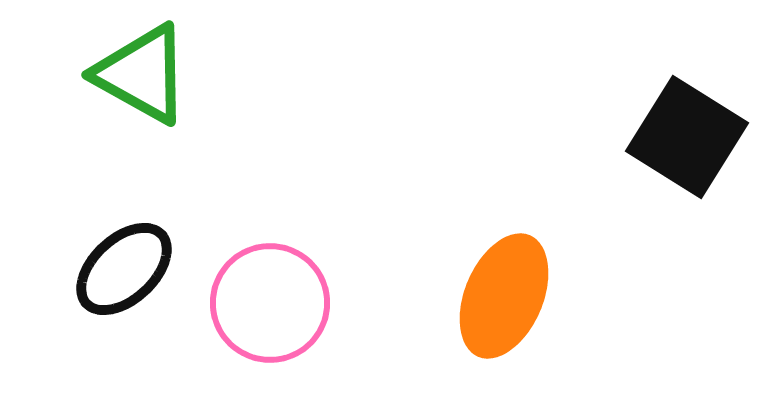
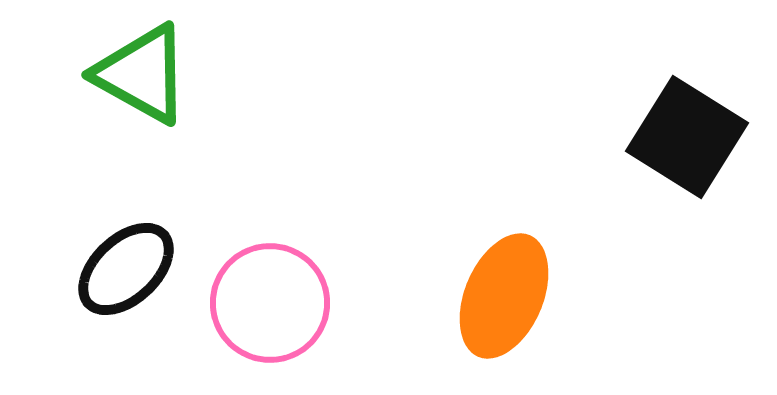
black ellipse: moved 2 px right
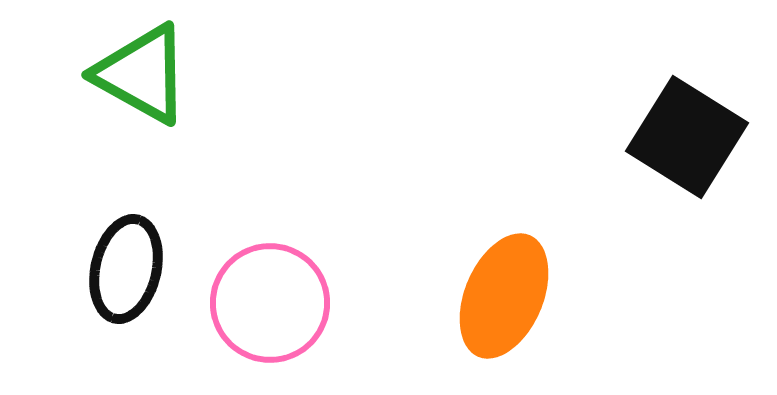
black ellipse: rotated 34 degrees counterclockwise
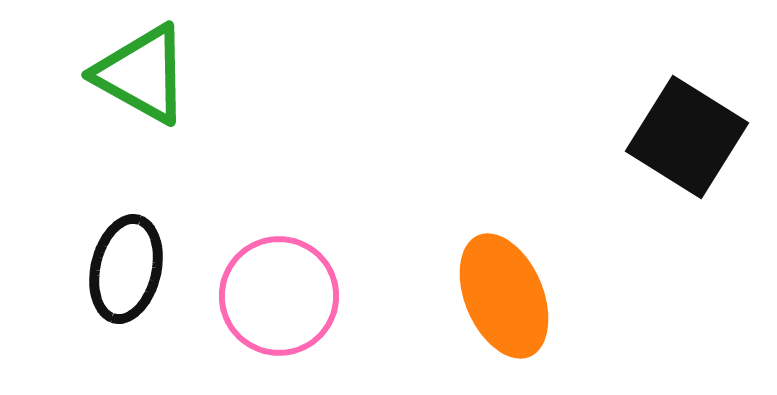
orange ellipse: rotated 46 degrees counterclockwise
pink circle: moved 9 px right, 7 px up
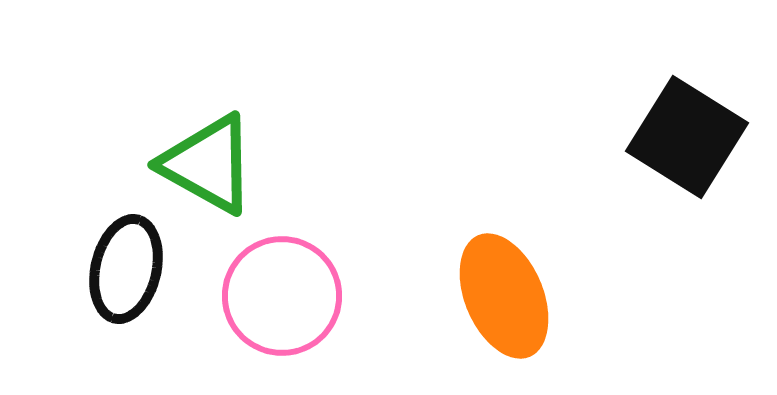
green triangle: moved 66 px right, 90 px down
pink circle: moved 3 px right
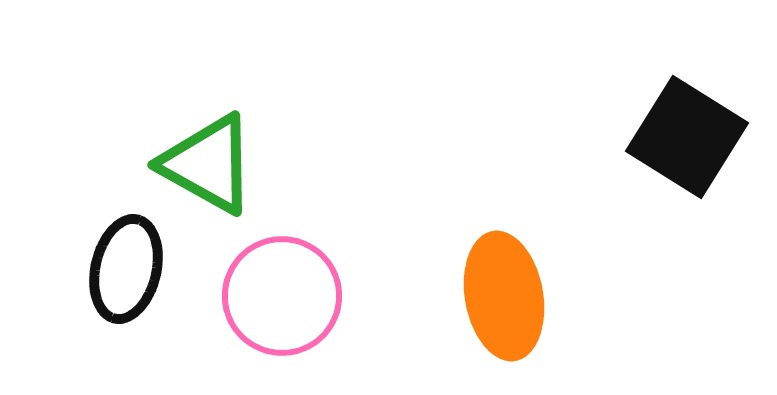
orange ellipse: rotated 13 degrees clockwise
